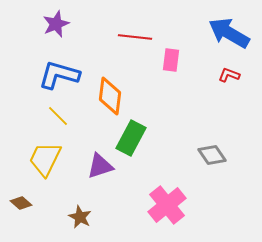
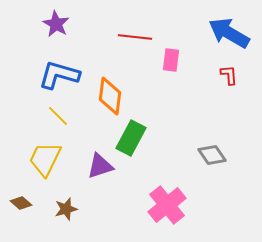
purple star: rotated 20 degrees counterclockwise
red L-shape: rotated 65 degrees clockwise
brown star: moved 14 px left, 8 px up; rotated 30 degrees clockwise
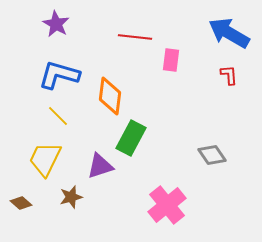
brown star: moved 5 px right, 12 px up
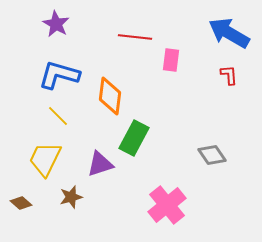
green rectangle: moved 3 px right
purple triangle: moved 2 px up
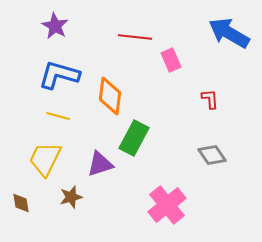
purple star: moved 1 px left, 2 px down
pink rectangle: rotated 30 degrees counterclockwise
red L-shape: moved 19 px left, 24 px down
yellow line: rotated 30 degrees counterclockwise
brown diamond: rotated 40 degrees clockwise
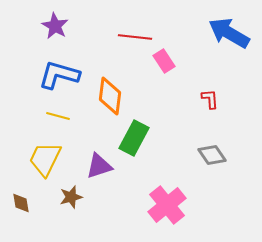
pink rectangle: moved 7 px left, 1 px down; rotated 10 degrees counterclockwise
purple triangle: moved 1 px left, 2 px down
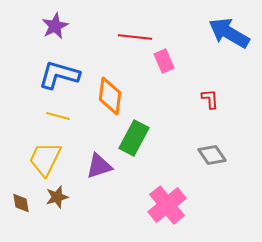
purple star: rotated 16 degrees clockwise
pink rectangle: rotated 10 degrees clockwise
brown star: moved 14 px left
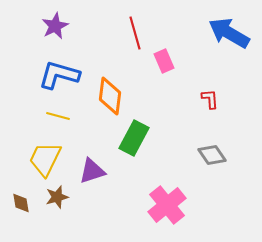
red line: moved 4 px up; rotated 68 degrees clockwise
purple triangle: moved 7 px left, 5 px down
